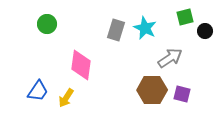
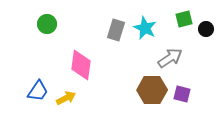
green square: moved 1 px left, 2 px down
black circle: moved 1 px right, 2 px up
yellow arrow: rotated 150 degrees counterclockwise
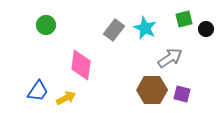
green circle: moved 1 px left, 1 px down
gray rectangle: moved 2 px left; rotated 20 degrees clockwise
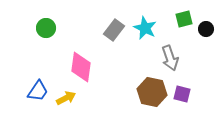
green circle: moved 3 px down
gray arrow: rotated 105 degrees clockwise
pink diamond: moved 2 px down
brown hexagon: moved 2 px down; rotated 12 degrees clockwise
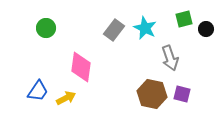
brown hexagon: moved 2 px down
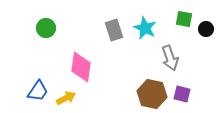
green square: rotated 24 degrees clockwise
gray rectangle: rotated 55 degrees counterclockwise
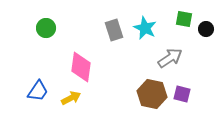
gray arrow: rotated 105 degrees counterclockwise
yellow arrow: moved 5 px right
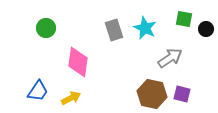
pink diamond: moved 3 px left, 5 px up
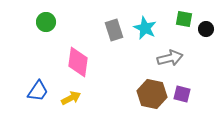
green circle: moved 6 px up
gray arrow: rotated 20 degrees clockwise
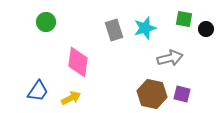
cyan star: rotated 30 degrees clockwise
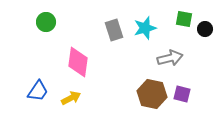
black circle: moved 1 px left
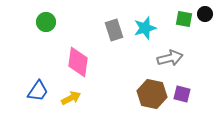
black circle: moved 15 px up
